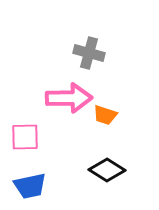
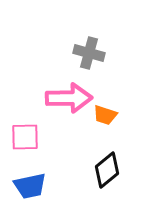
black diamond: rotated 72 degrees counterclockwise
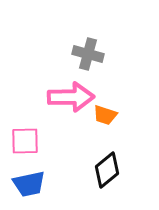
gray cross: moved 1 px left, 1 px down
pink arrow: moved 2 px right, 1 px up
pink square: moved 4 px down
blue trapezoid: moved 1 px left, 2 px up
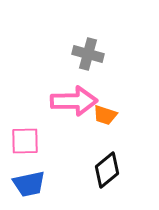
pink arrow: moved 3 px right, 4 px down
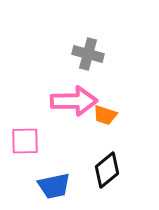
blue trapezoid: moved 25 px right, 2 px down
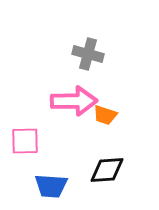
black diamond: rotated 36 degrees clockwise
blue trapezoid: moved 3 px left; rotated 16 degrees clockwise
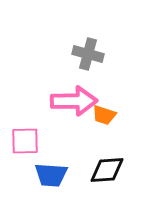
orange trapezoid: moved 1 px left
blue trapezoid: moved 11 px up
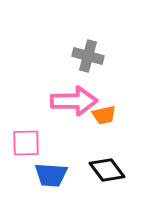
gray cross: moved 2 px down
orange trapezoid: rotated 30 degrees counterclockwise
pink square: moved 1 px right, 2 px down
black diamond: rotated 57 degrees clockwise
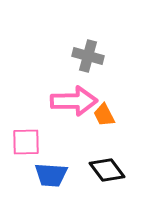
orange trapezoid: rotated 75 degrees clockwise
pink square: moved 1 px up
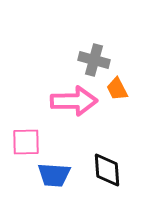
gray cross: moved 6 px right, 4 px down
orange trapezoid: moved 13 px right, 26 px up
black diamond: rotated 33 degrees clockwise
blue trapezoid: moved 3 px right
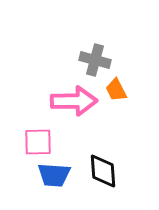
gray cross: moved 1 px right
orange trapezoid: moved 1 px left, 1 px down
pink square: moved 12 px right
black diamond: moved 4 px left, 1 px down
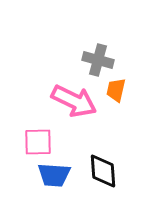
gray cross: moved 3 px right
orange trapezoid: rotated 40 degrees clockwise
pink arrow: rotated 27 degrees clockwise
